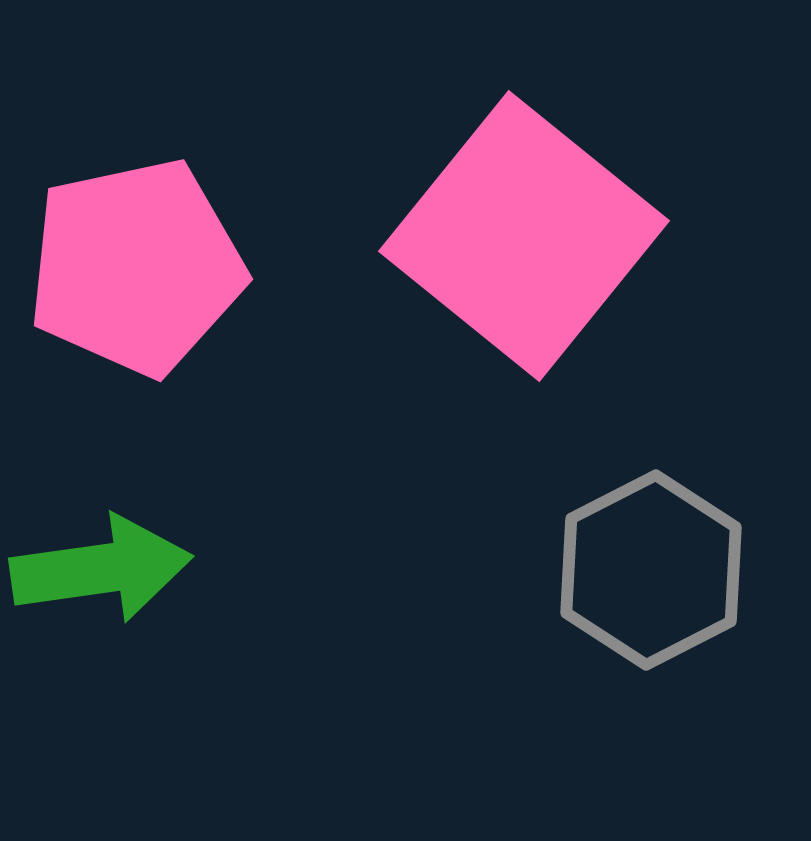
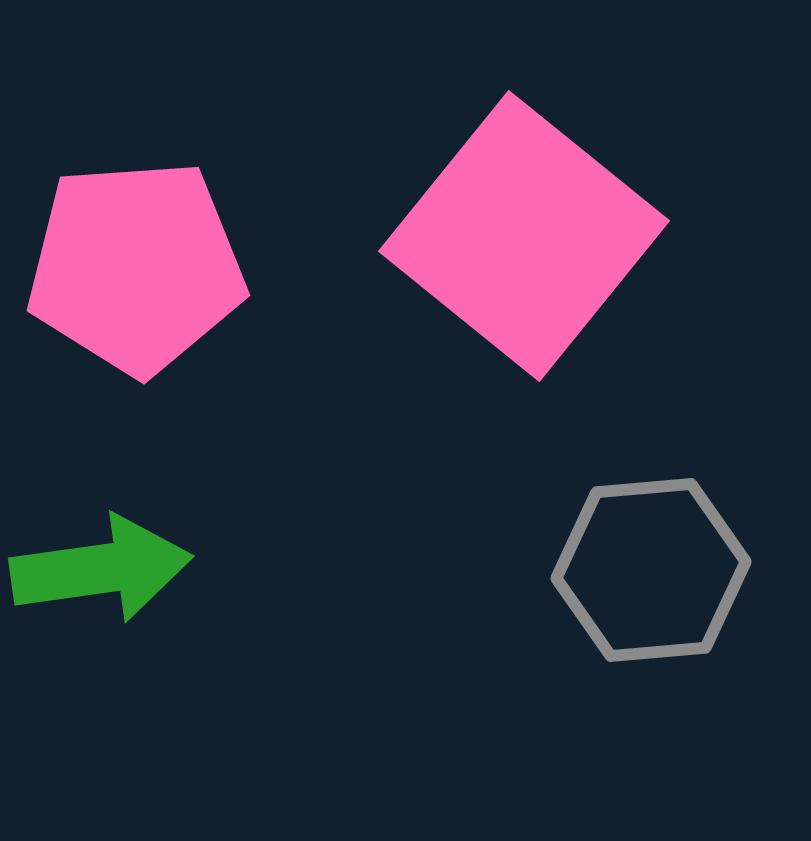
pink pentagon: rotated 8 degrees clockwise
gray hexagon: rotated 22 degrees clockwise
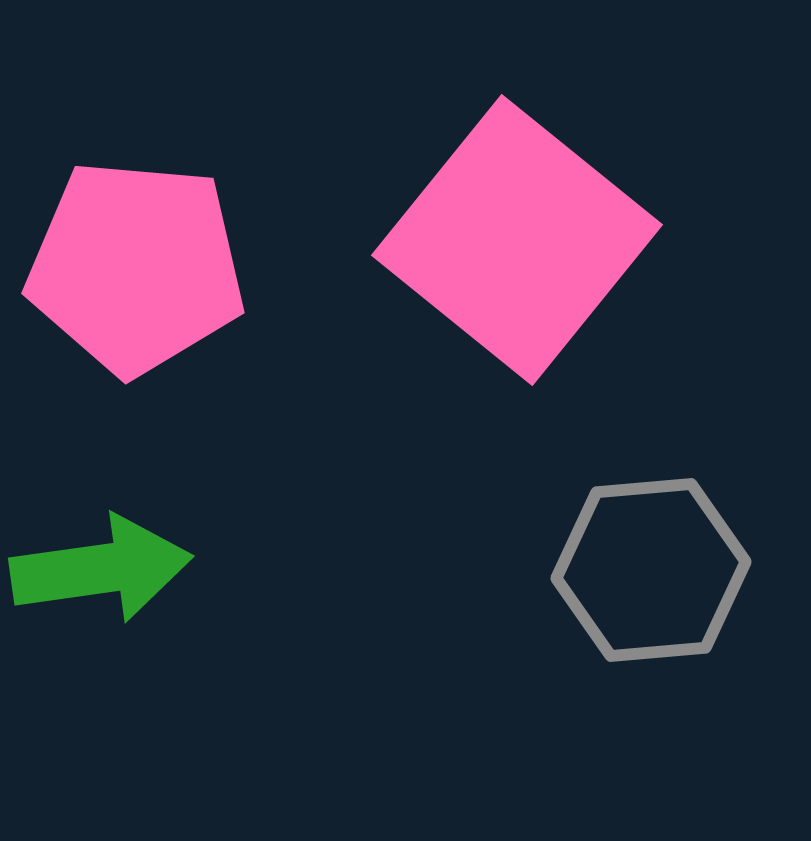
pink square: moved 7 px left, 4 px down
pink pentagon: rotated 9 degrees clockwise
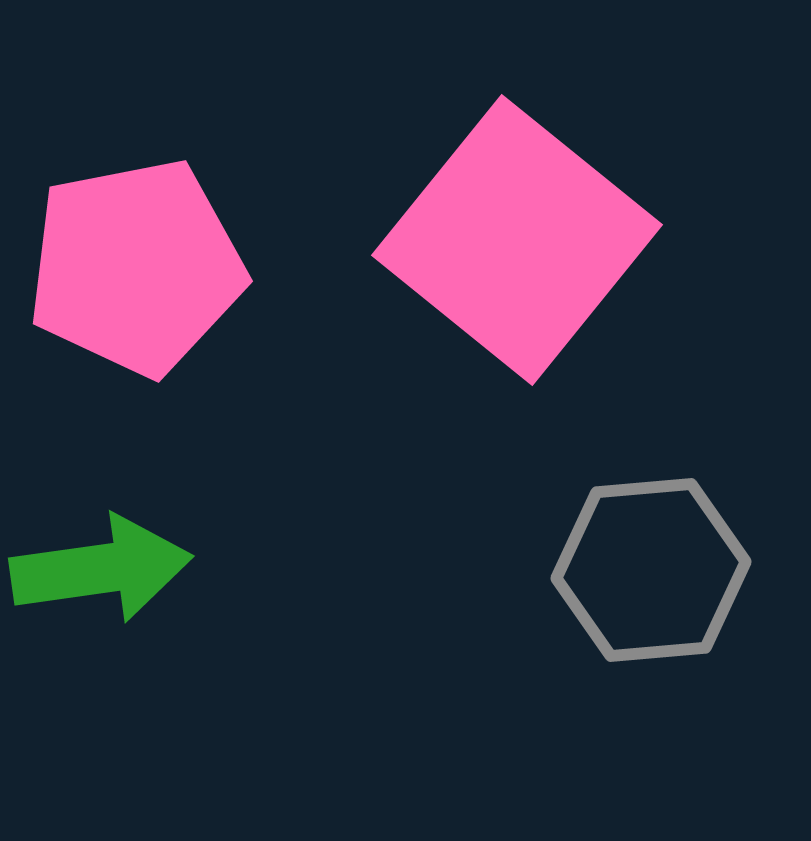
pink pentagon: rotated 16 degrees counterclockwise
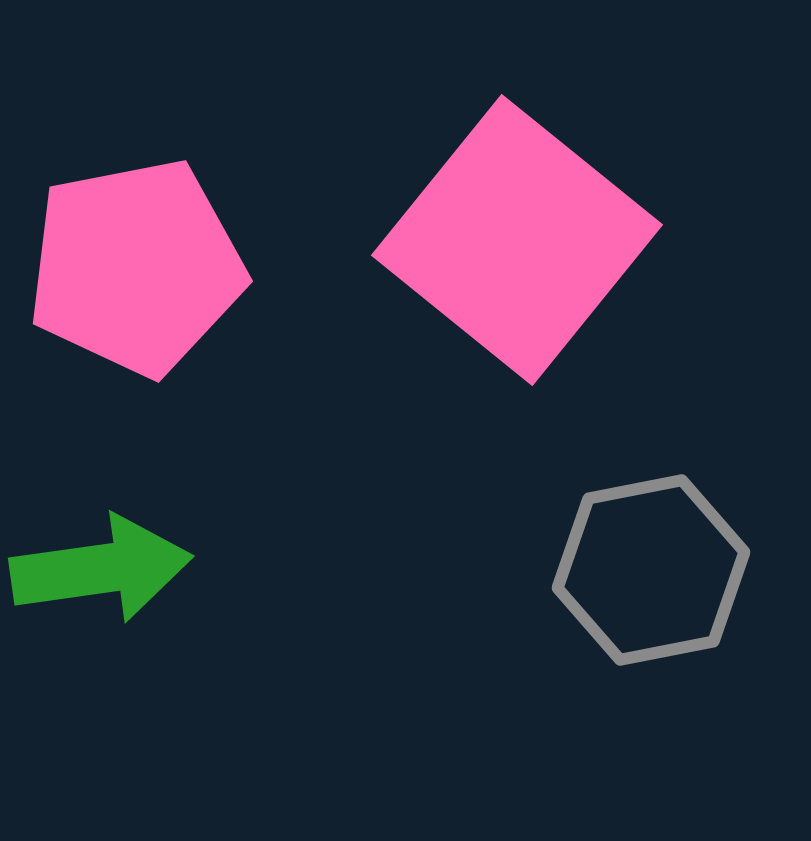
gray hexagon: rotated 6 degrees counterclockwise
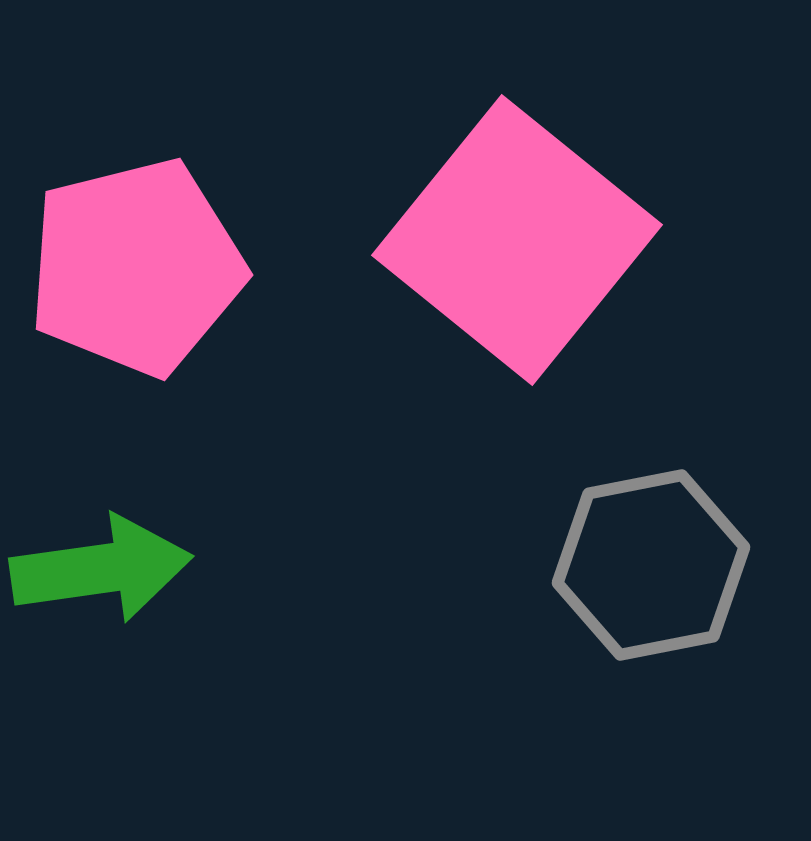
pink pentagon: rotated 3 degrees counterclockwise
gray hexagon: moved 5 px up
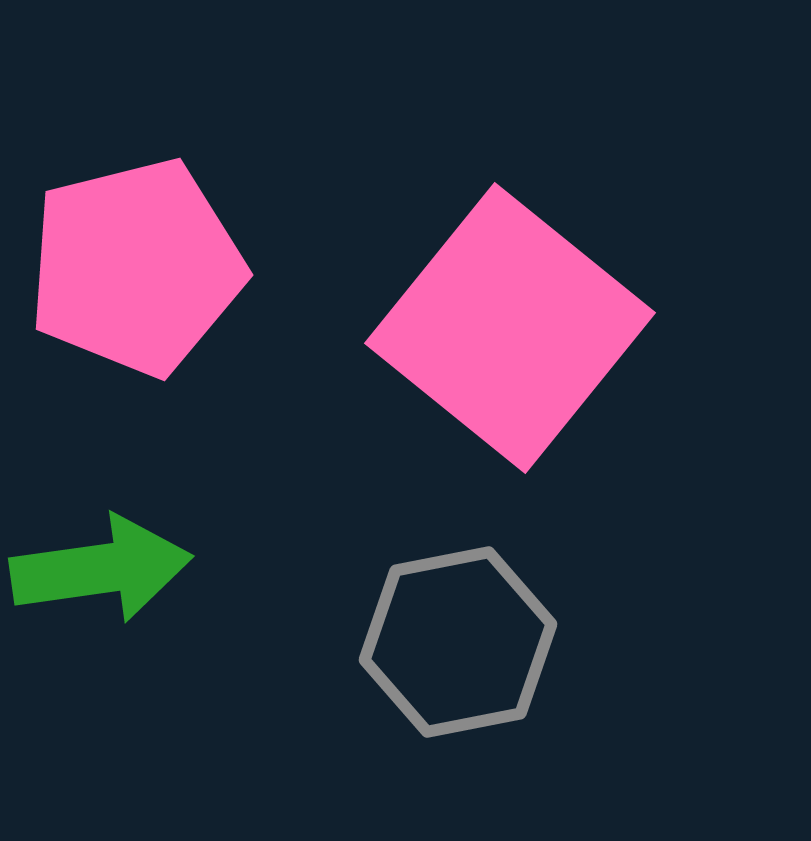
pink square: moved 7 px left, 88 px down
gray hexagon: moved 193 px left, 77 px down
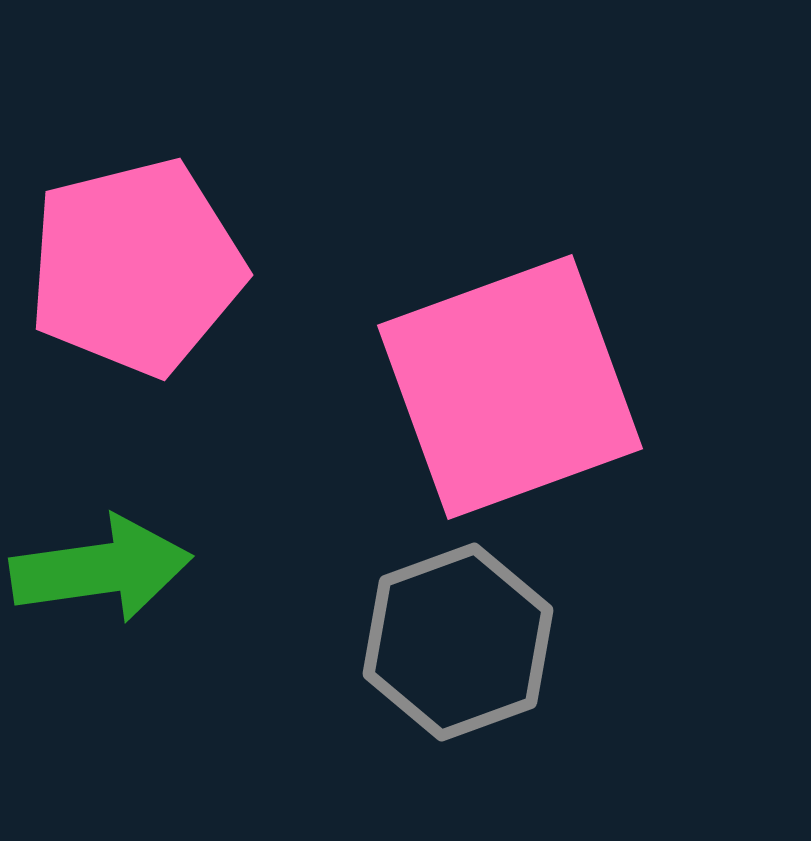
pink square: moved 59 px down; rotated 31 degrees clockwise
gray hexagon: rotated 9 degrees counterclockwise
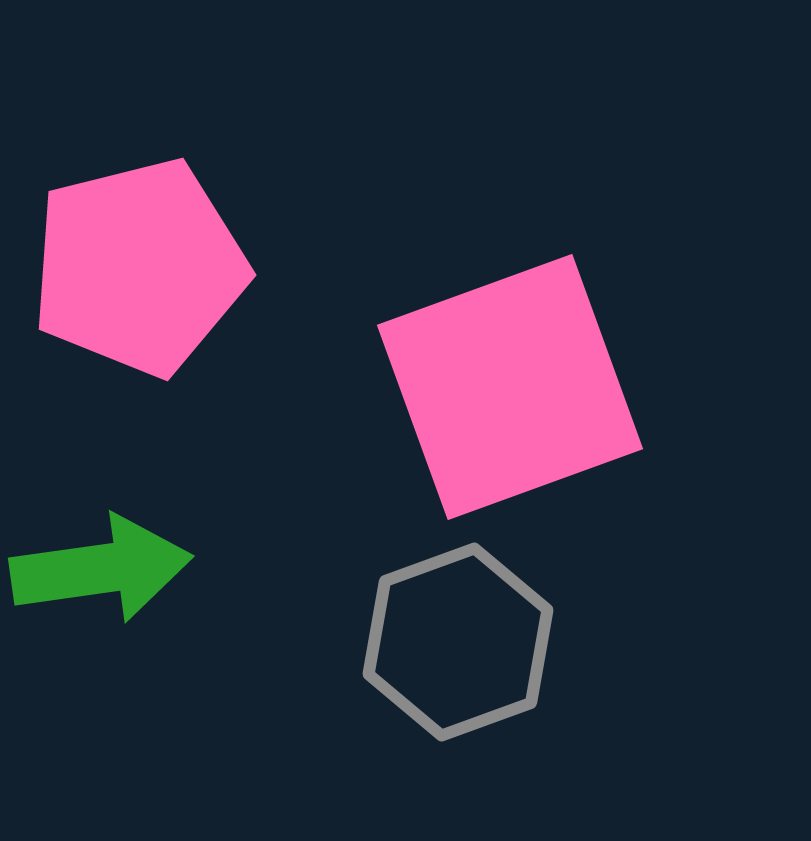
pink pentagon: moved 3 px right
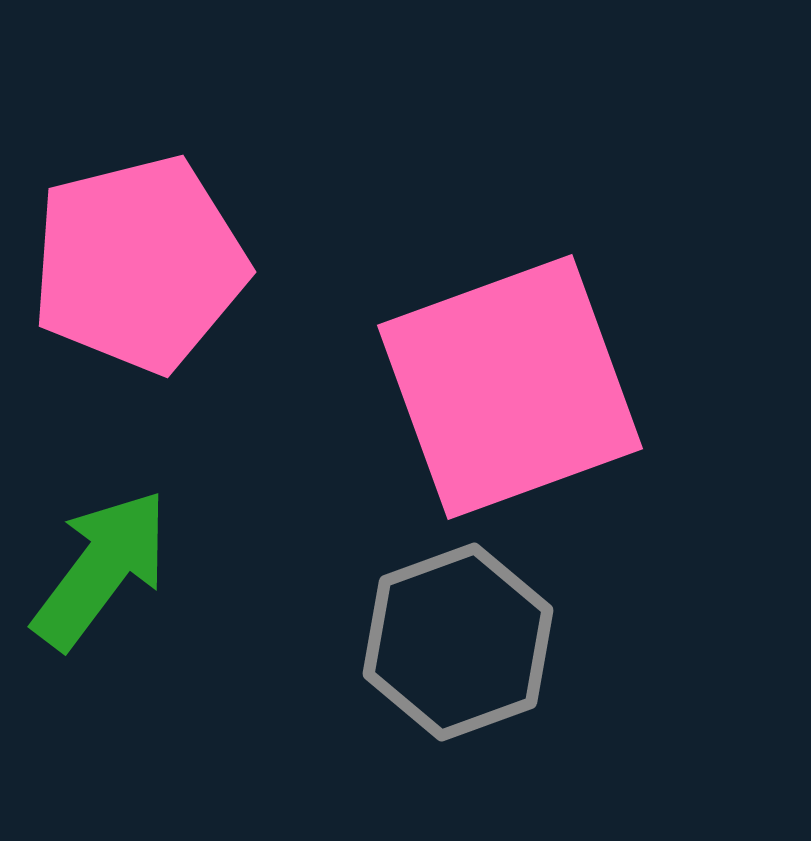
pink pentagon: moved 3 px up
green arrow: rotated 45 degrees counterclockwise
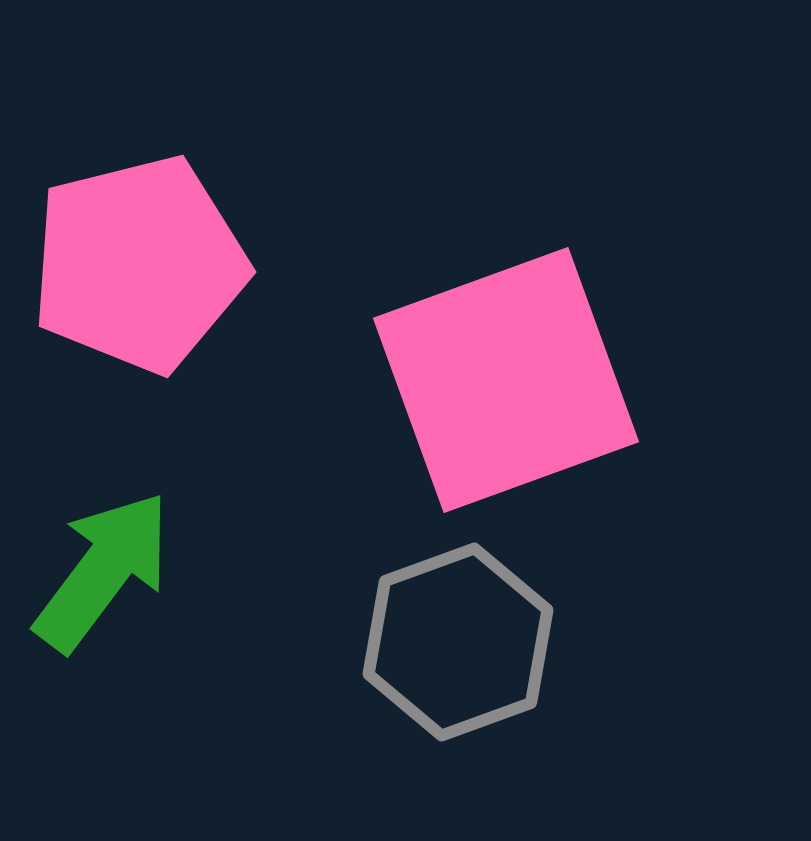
pink square: moved 4 px left, 7 px up
green arrow: moved 2 px right, 2 px down
